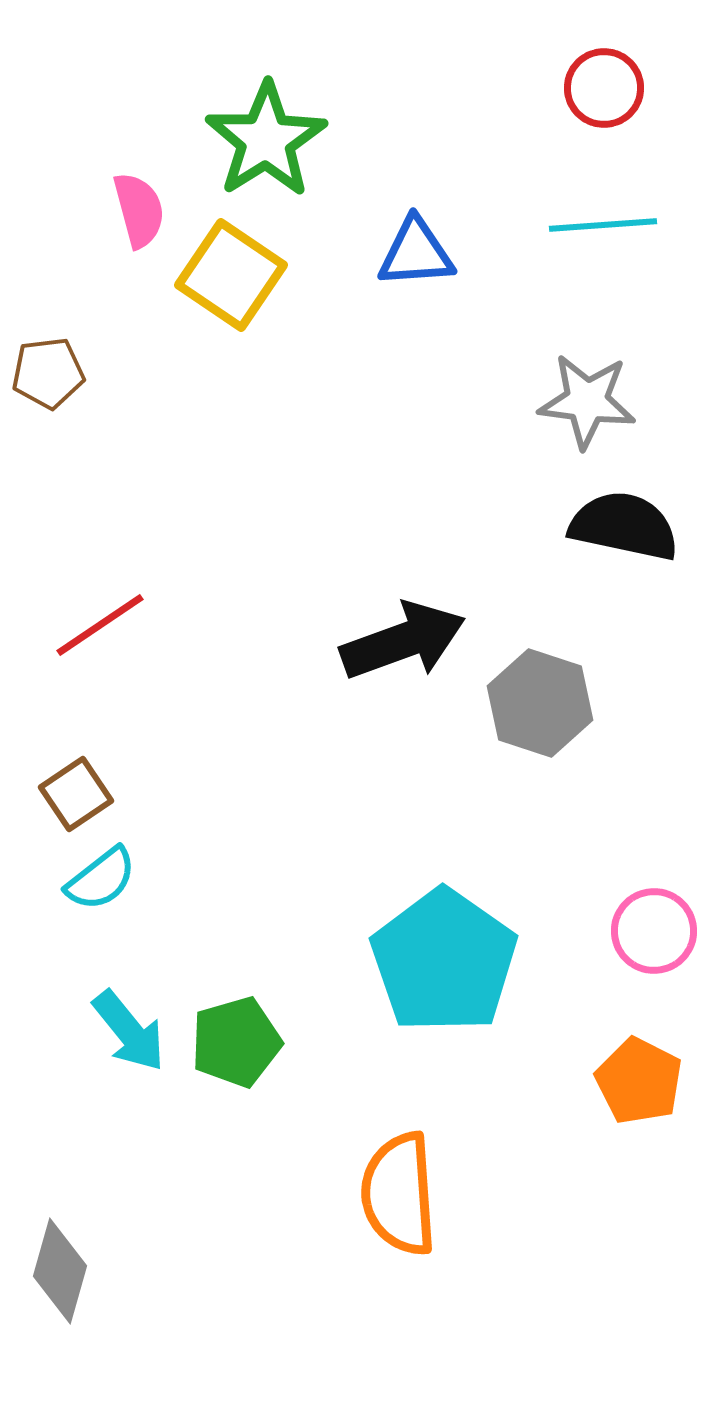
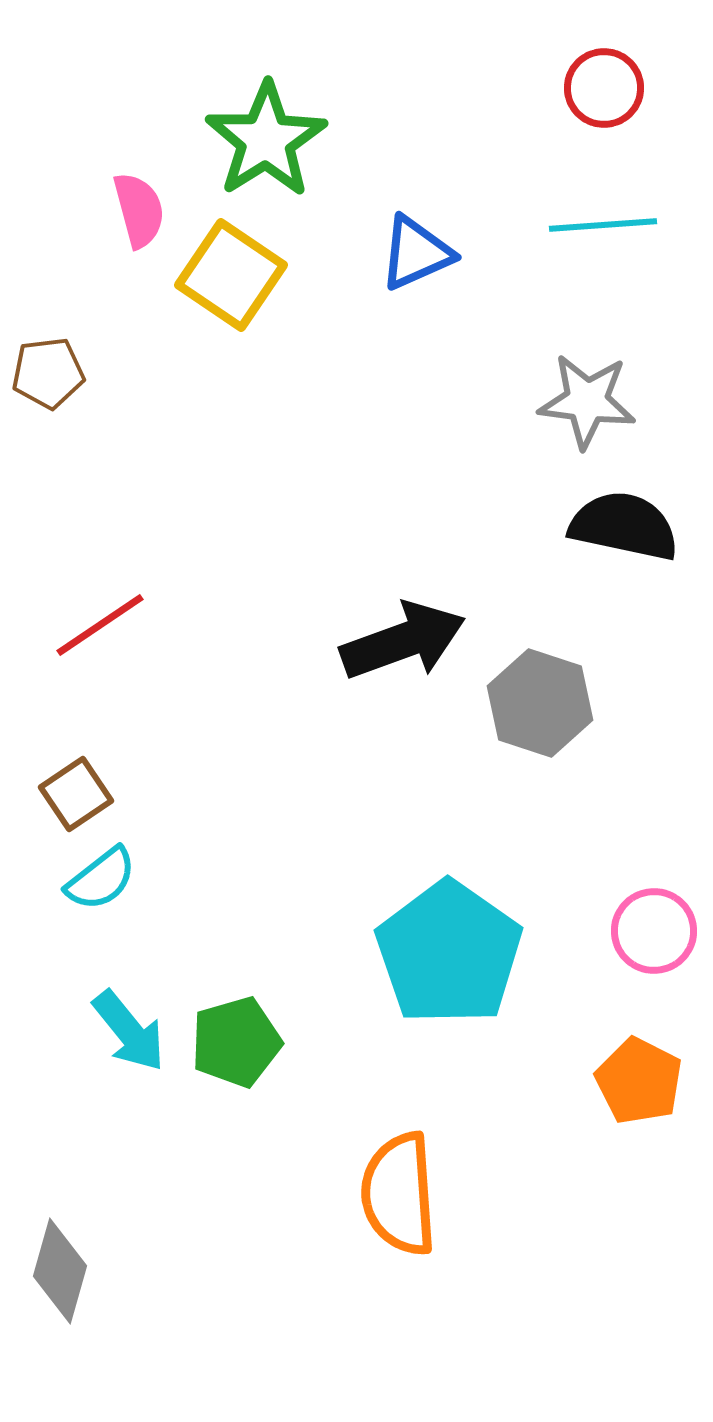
blue triangle: rotated 20 degrees counterclockwise
cyan pentagon: moved 5 px right, 8 px up
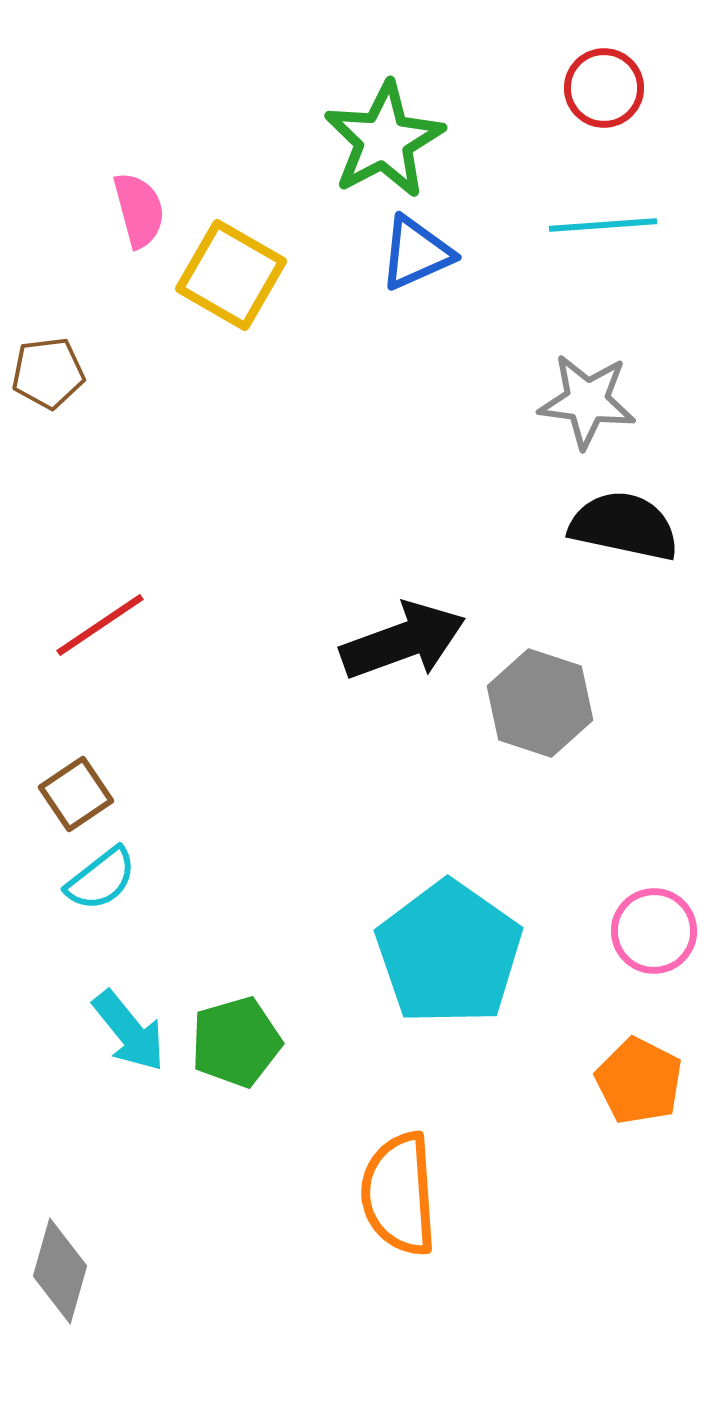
green star: moved 118 px right; rotated 4 degrees clockwise
yellow square: rotated 4 degrees counterclockwise
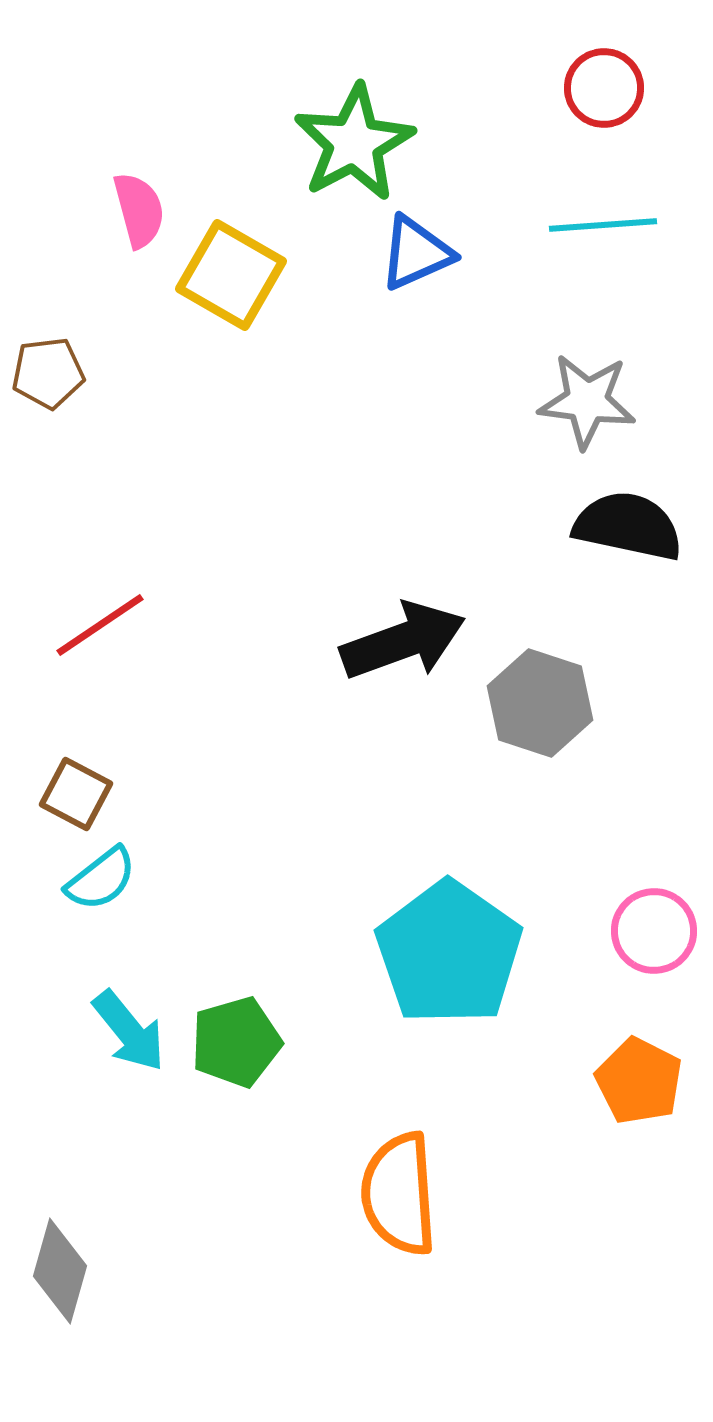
green star: moved 30 px left, 3 px down
black semicircle: moved 4 px right
brown square: rotated 28 degrees counterclockwise
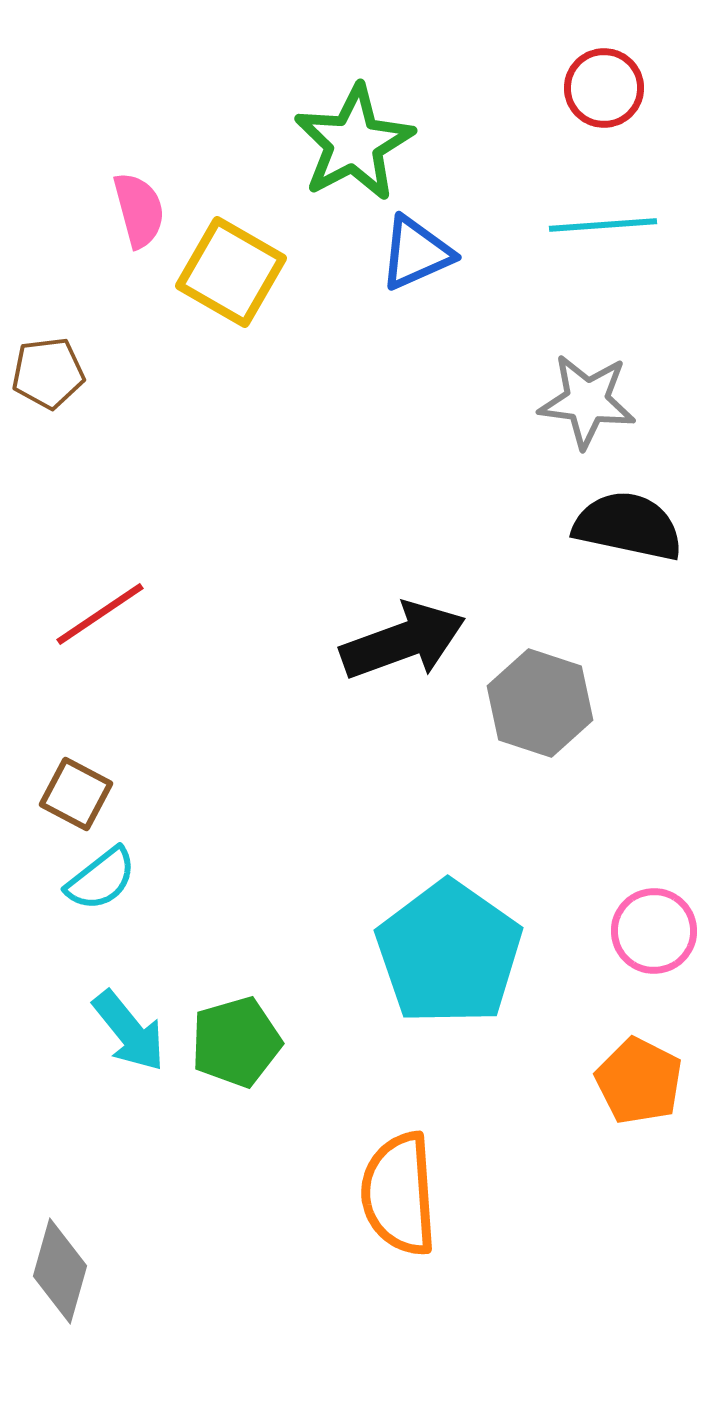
yellow square: moved 3 px up
red line: moved 11 px up
